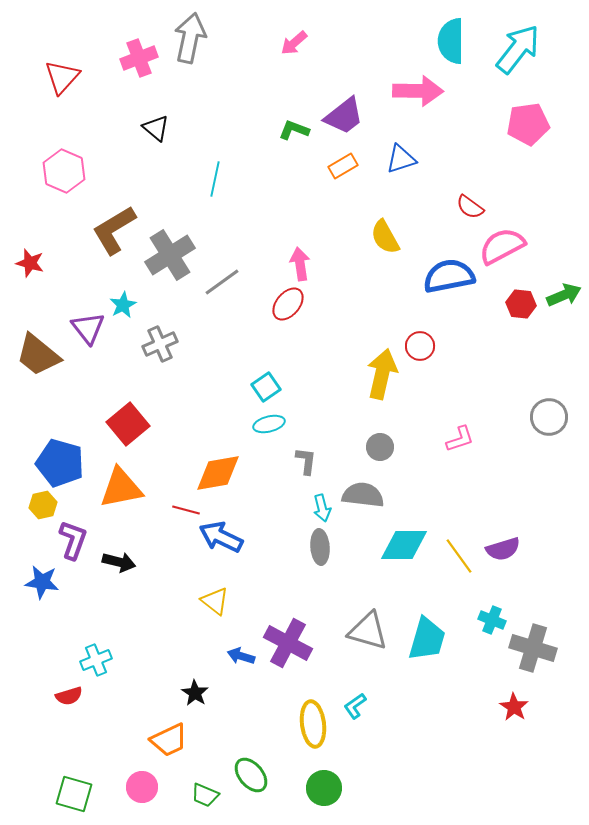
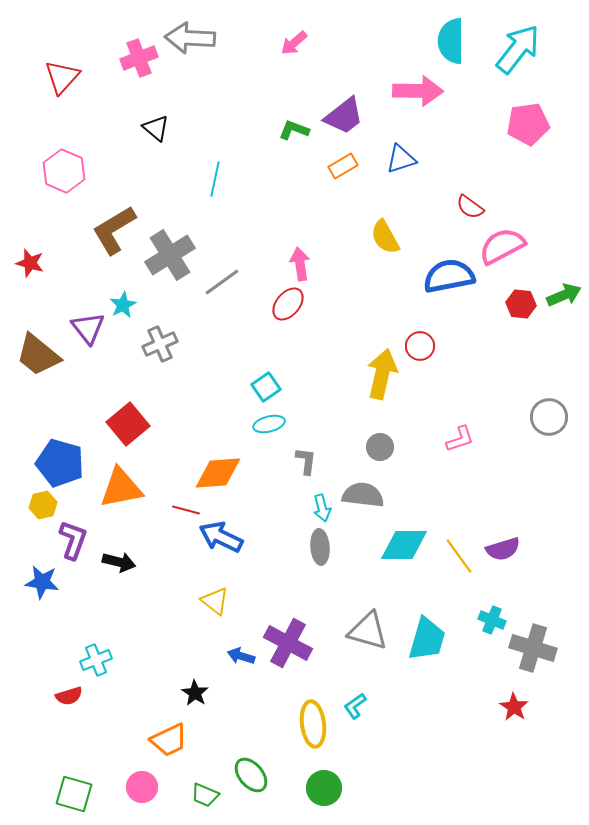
gray arrow at (190, 38): rotated 99 degrees counterclockwise
orange diamond at (218, 473): rotated 6 degrees clockwise
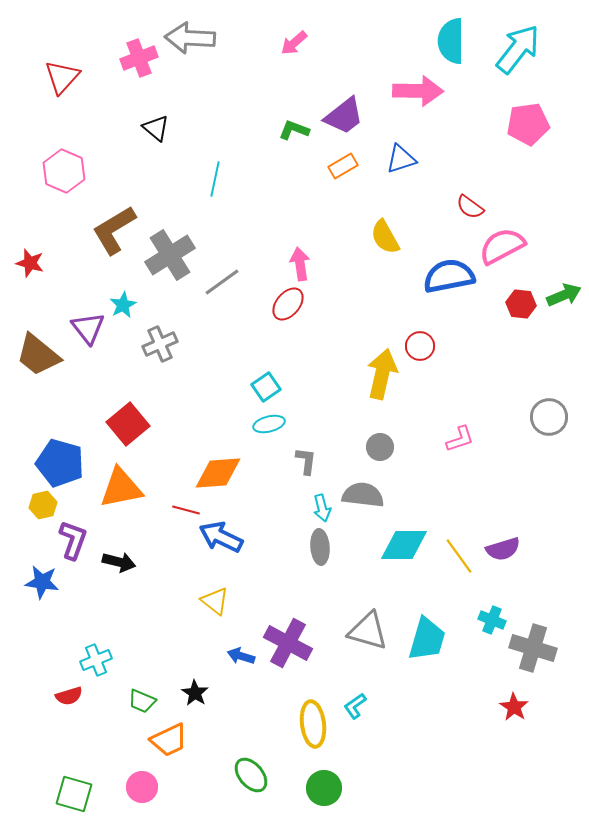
green trapezoid at (205, 795): moved 63 px left, 94 px up
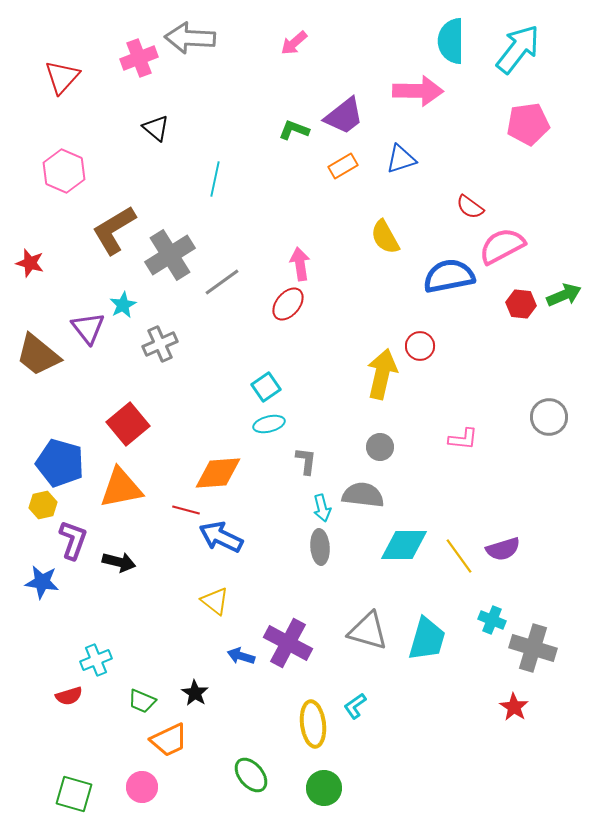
pink L-shape at (460, 439): moved 3 px right; rotated 24 degrees clockwise
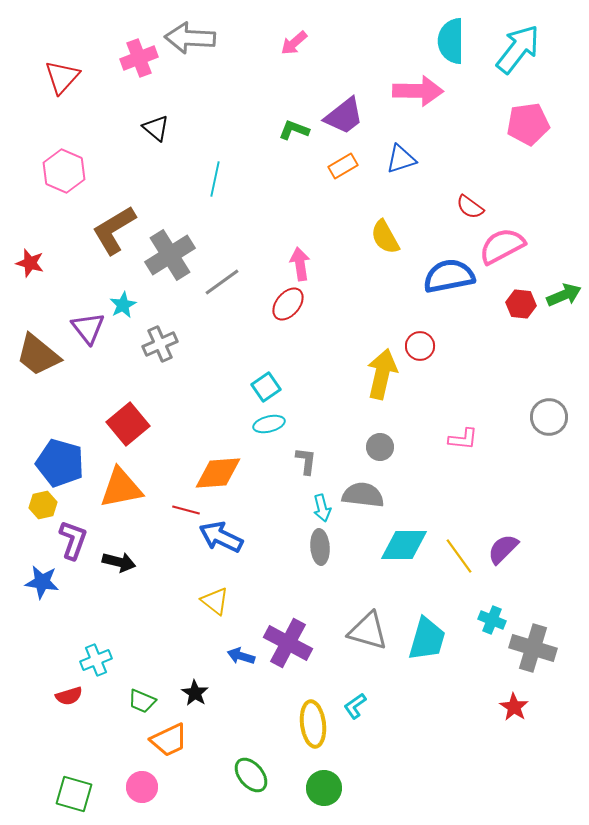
purple semicircle at (503, 549): rotated 152 degrees clockwise
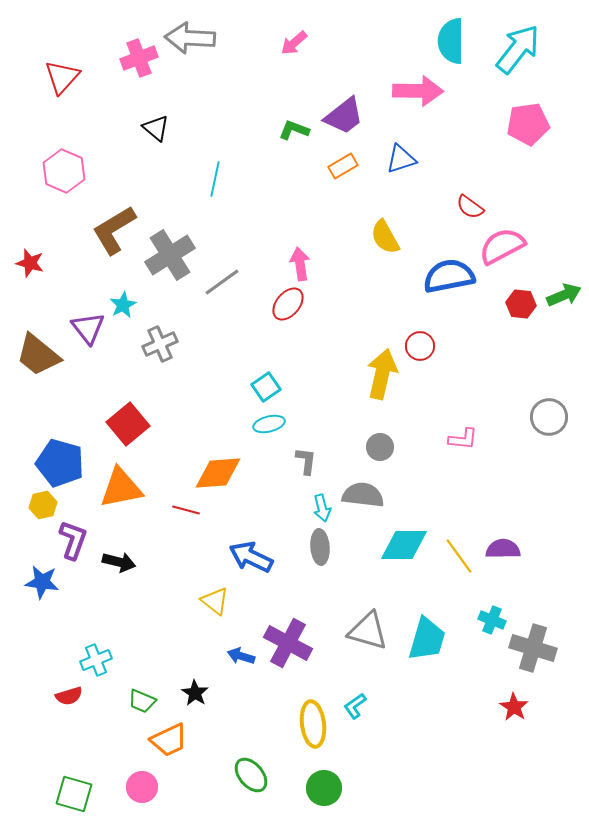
blue arrow at (221, 537): moved 30 px right, 20 px down
purple semicircle at (503, 549): rotated 44 degrees clockwise
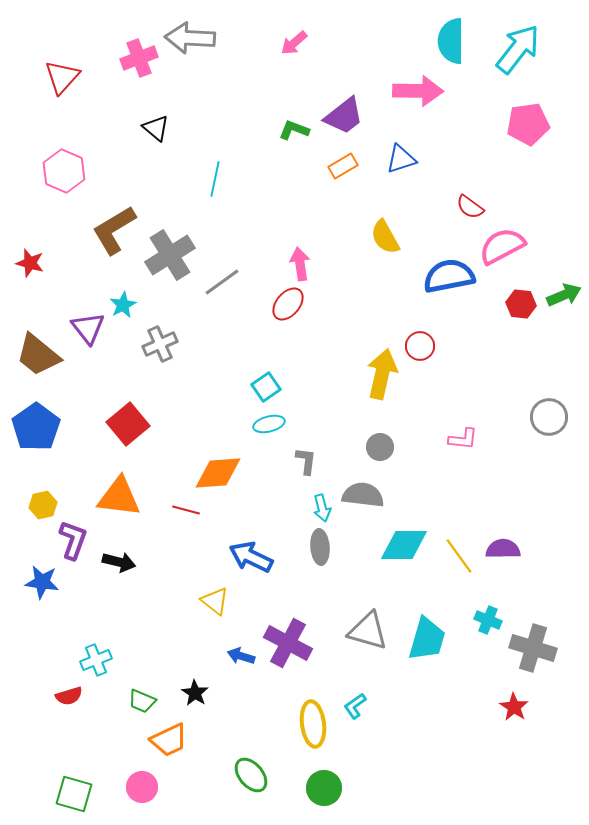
blue pentagon at (60, 463): moved 24 px left, 36 px up; rotated 21 degrees clockwise
orange triangle at (121, 488): moved 2 px left, 9 px down; rotated 18 degrees clockwise
cyan cross at (492, 620): moved 4 px left
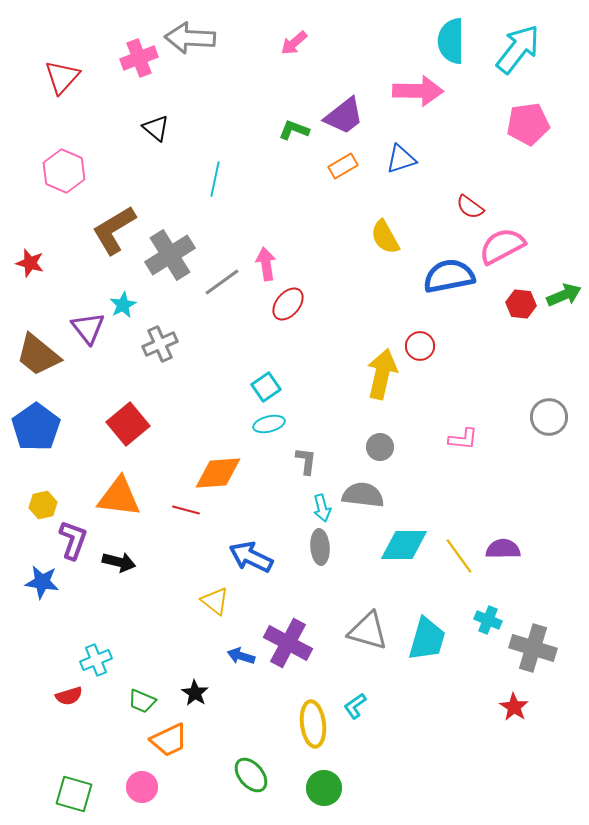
pink arrow at (300, 264): moved 34 px left
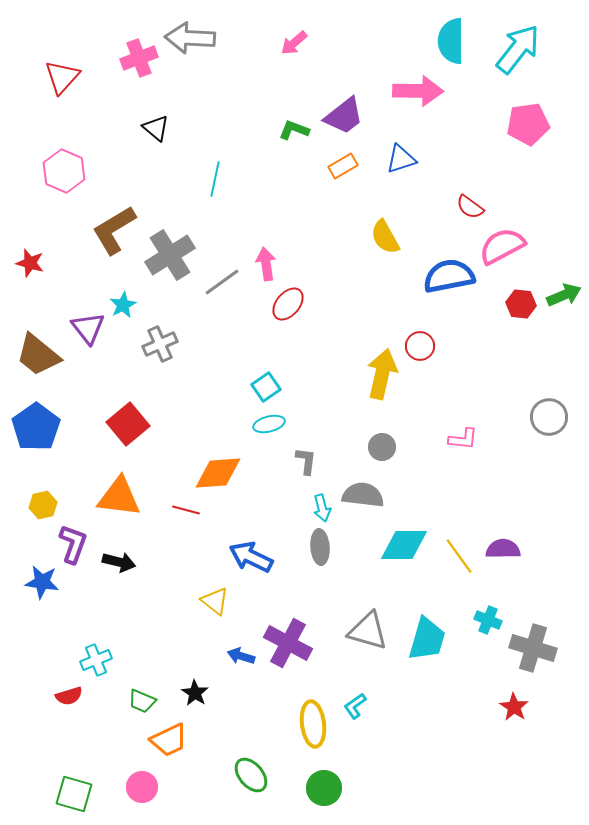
gray circle at (380, 447): moved 2 px right
purple L-shape at (73, 540): moved 4 px down
